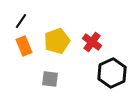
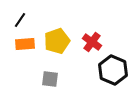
black line: moved 1 px left, 1 px up
orange rectangle: moved 1 px right, 2 px up; rotated 72 degrees counterclockwise
black hexagon: moved 1 px right, 3 px up; rotated 12 degrees counterclockwise
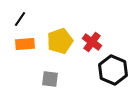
black line: moved 1 px up
yellow pentagon: moved 3 px right
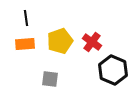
black line: moved 6 px right, 1 px up; rotated 42 degrees counterclockwise
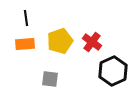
black hexagon: moved 1 px down; rotated 12 degrees clockwise
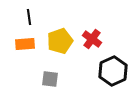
black line: moved 3 px right, 1 px up
red cross: moved 3 px up
